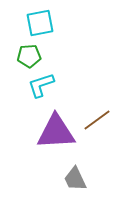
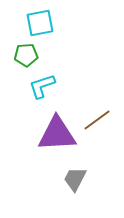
green pentagon: moved 3 px left, 1 px up
cyan L-shape: moved 1 px right, 1 px down
purple triangle: moved 1 px right, 2 px down
gray trapezoid: rotated 52 degrees clockwise
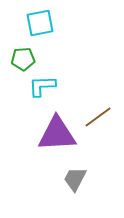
green pentagon: moved 3 px left, 4 px down
cyan L-shape: rotated 16 degrees clockwise
brown line: moved 1 px right, 3 px up
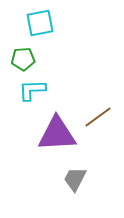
cyan L-shape: moved 10 px left, 4 px down
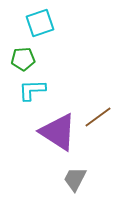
cyan square: rotated 8 degrees counterclockwise
purple triangle: moved 1 px right, 2 px up; rotated 36 degrees clockwise
